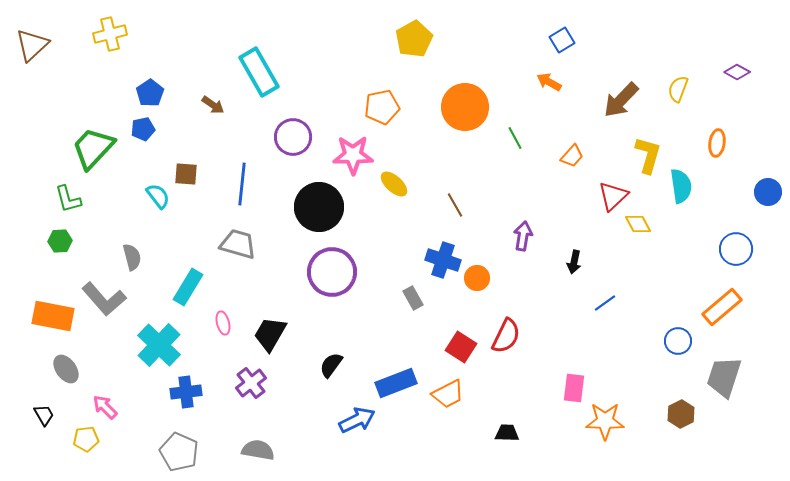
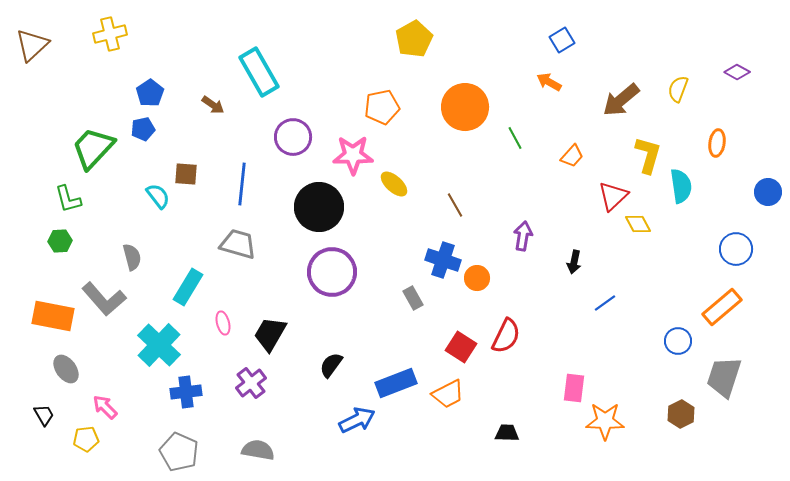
brown arrow at (621, 100): rotated 6 degrees clockwise
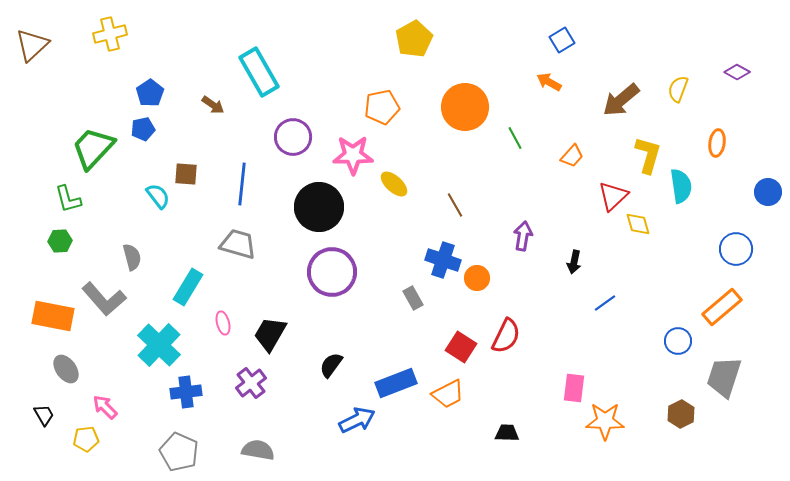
yellow diamond at (638, 224): rotated 12 degrees clockwise
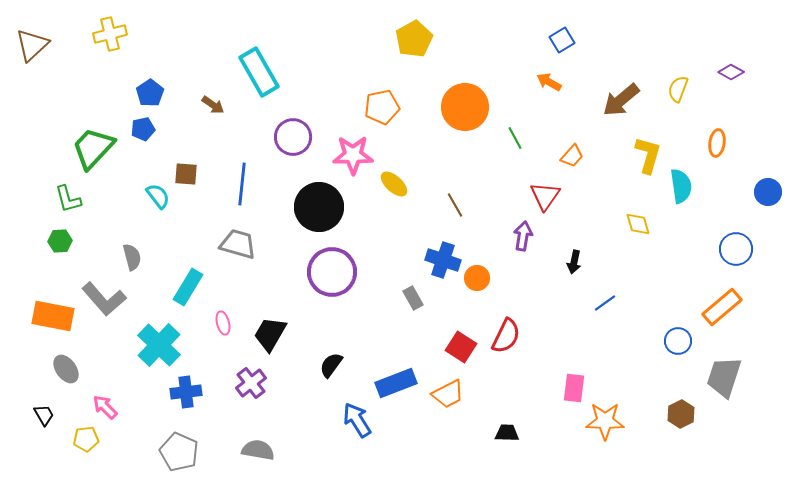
purple diamond at (737, 72): moved 6 px left
red triangle at (613, 196): moved 68 px left; rotated 12 degrees counterclockwise
blue arrow at (357, 420): rotated 96 degrees counterclockwise
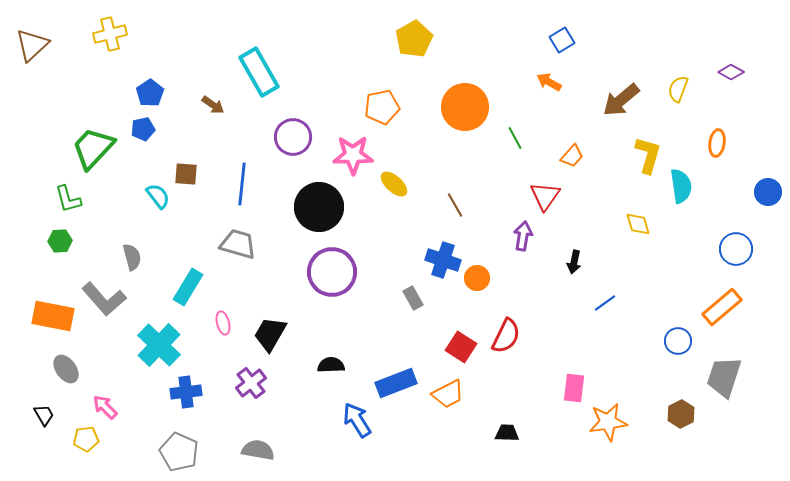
black semicircle at (331, 365): rotated 52 degrees clockwise
orange star at (605, 421): moved 3 px right, 1 px down; rotated 9 degrees counterclockwise
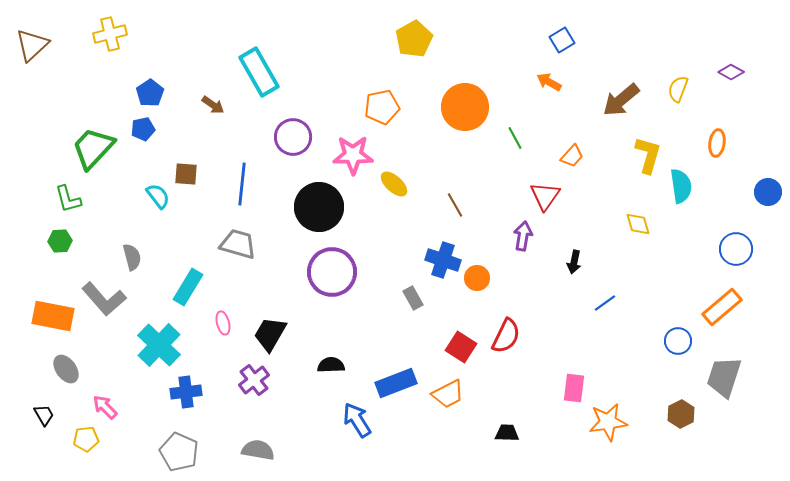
purple cross at (251, 383): moved 3 px right, 3 px up
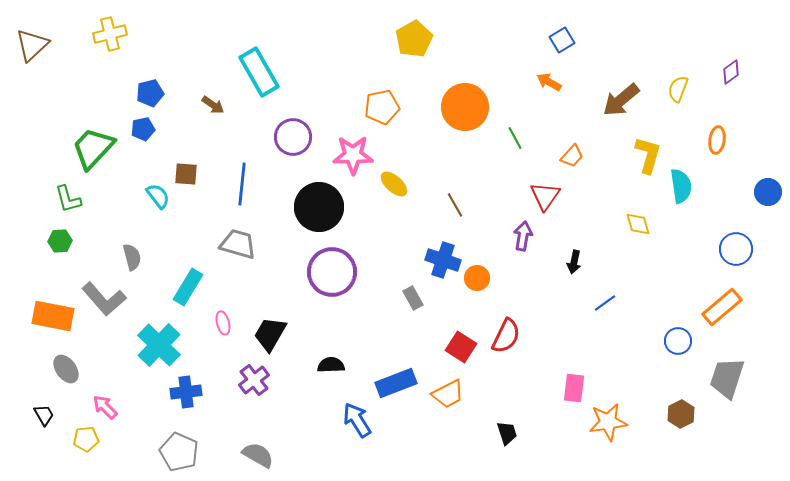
purple diamond at (731, 72): rotated 65 degrees counterclockwise
blue pentagon at (150, 93): rotated 20 degrees clockwise
orange ellipse at (717, 143): moved 3 px up
gray trapezoid at (724, 377): moved 3 px right, 1 px down
black trapezoid at (507, 433): rotated 70 degrees clockwise
gray semicircle at (258, 450): moved 5 px down; rotated 20 degrees clockwise
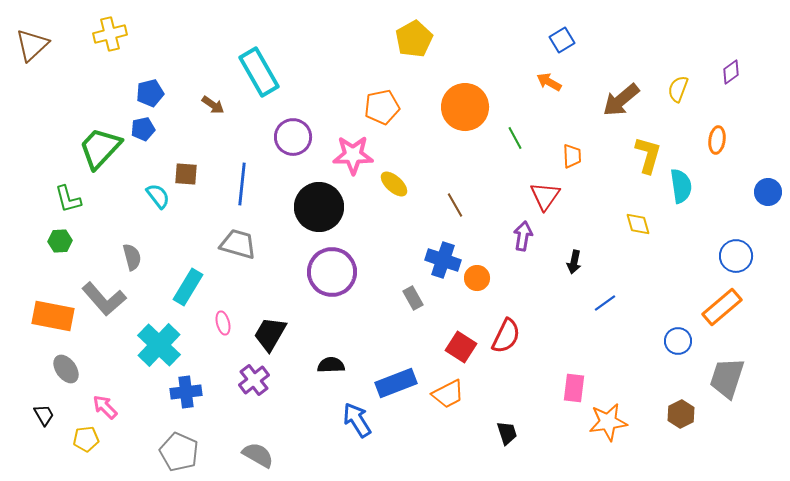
green trapezoid at (93, 148): moved 7 px right
orange trapezoid at (572, 156): rotated 45 degrees counterclockwise
blue circle at (736, 249): moved 7 px down
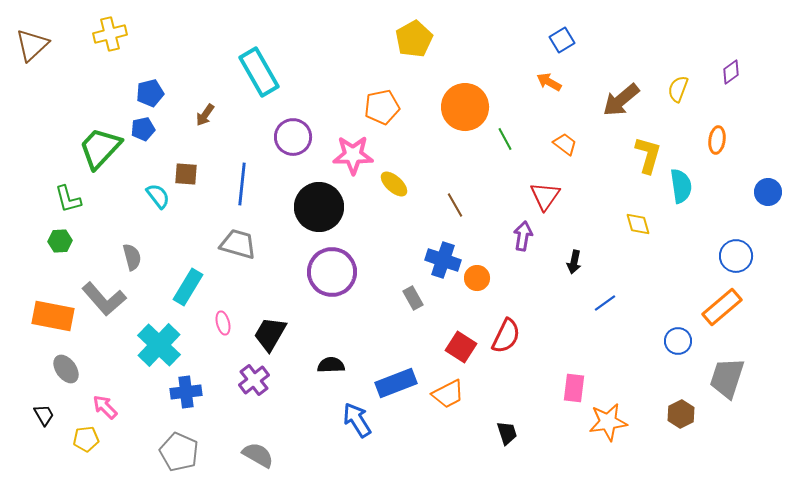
brown arrow at (213, 105): moved 8 px left, 10 px down; rotated 90 degrees clockwise
green line at (515, 138): moved 10 px left, 1 px down
orange trapezoid at (572, 156): moved 7 px left, 12 px up; rotated 50 degrees counterclockwise
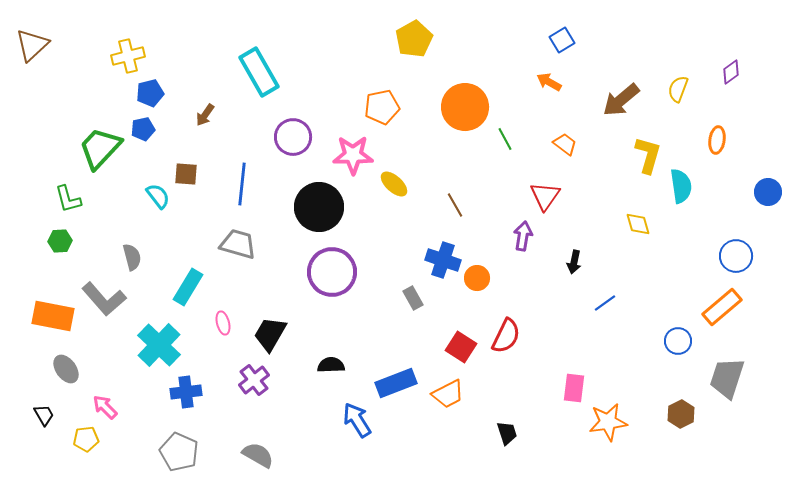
yellow cross at (110, 34): moved 18 px right, 22 px down
